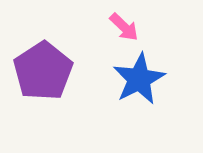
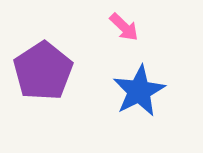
blue star: moved 12 px down
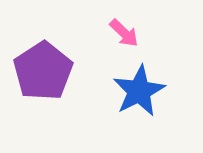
pink arrow: moved 6 px down
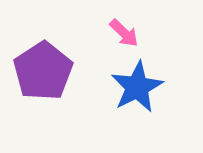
blue star: moved 2 px left, 4 px up
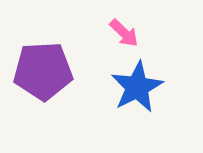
purple pentagon: rotated 30 degrees clockwise
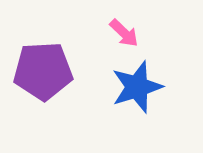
blue star: rotated 10 degrees clockwise
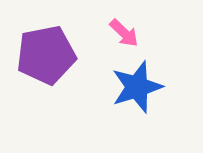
purple pentagon: moved 3 px right, 16 px up; rotated 8 degrees counterclockwise
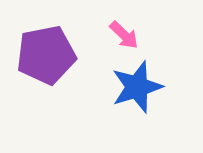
pink arrow: moved 2 px down
